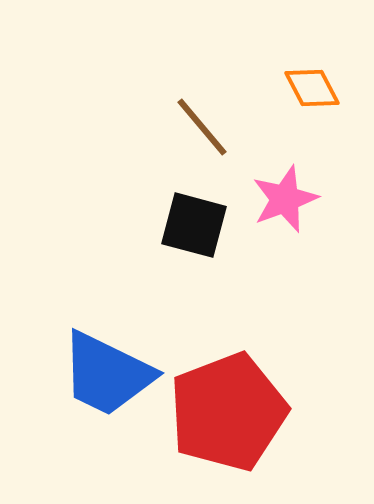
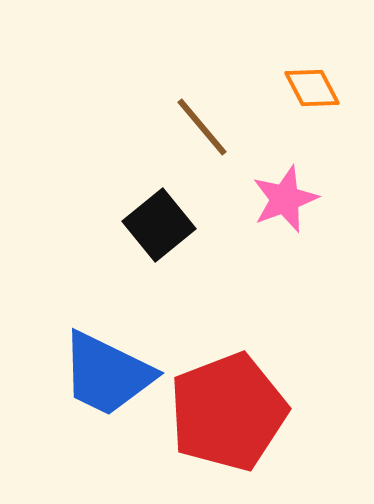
black square: moved 35 px left; rotated 36 degrees clockwise
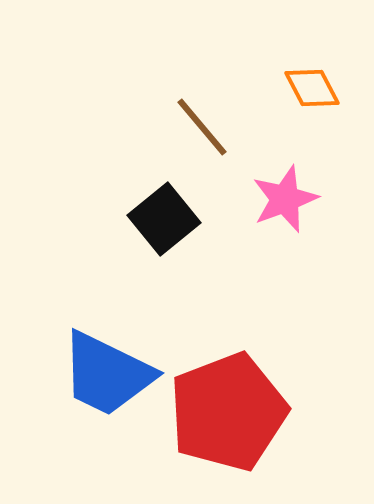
black square: moved 5 px right, 6 px up
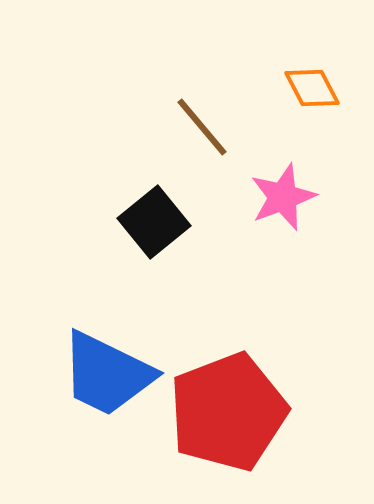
pink star: moved 2 px left, 2 px up
black square: moved 10 px left, 3 px down
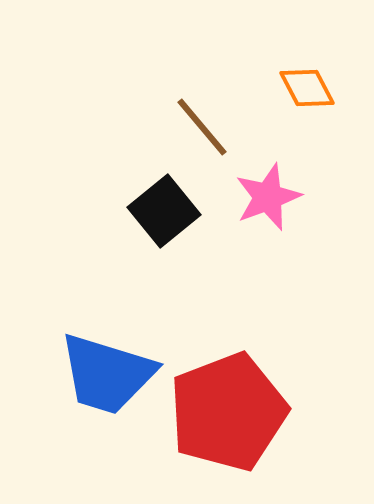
orange diamond: moved 5 px left
pink star: moved 15 px left
black square: moved 10 px right, 11 px up
blue trapezoid: rotated 9 degrees counterclockwise
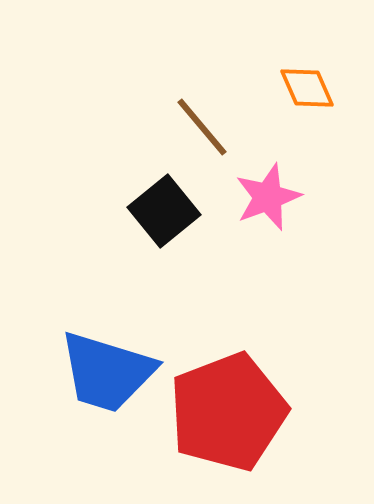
orange diamond: rotated 4 degrees clockwise
blue trapezoid: moved 2 px up
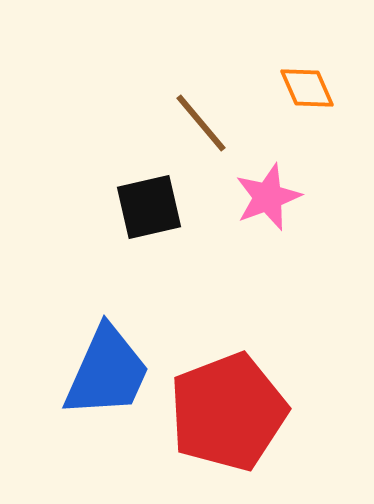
brown line: moved 1 px left, 4 px up
black square: moved 15 px left, 4 px up; rotated 26 degrees clockwise
blue trapezoid: rotated 83 degrees counterclockwise
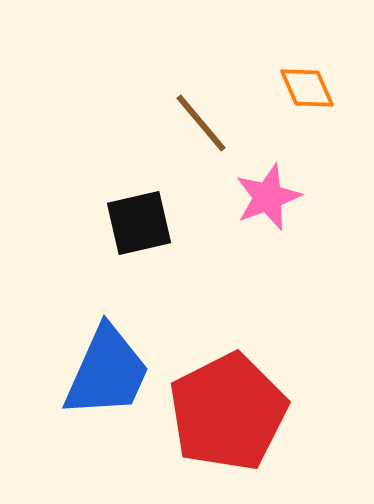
black square: moved 10 px left, 16 px down
red pentagon: rotated 6 degrees counterclockwise
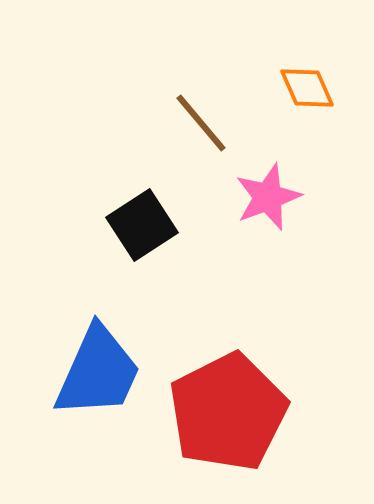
black square: moved 3 px right, 2 px down; rotated 20 degrees counterclockwise
blue trapezoid: moved 9 px left
